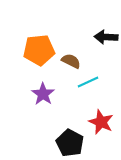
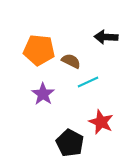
orange pentagon: rotated 12 degrees clockwise
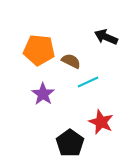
black arrow: rotated 20 degrees clockwise
black pentagon: rotated 8 degrees clockwise
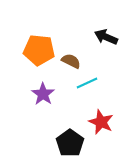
cyan line: moved 1 px left, 1 px down
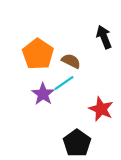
black arrow: moved 2 px left; rotated 45 degrees clockwise
orange pentagon: moved 1 px left, 4 px down; rotated 28 degrees clockwise
cyan line: moved 23 px left; rotated 10 degrees counterclockwise
red star: moved 13 px up
black pentagon: moved 7 px right
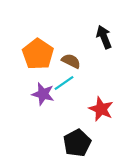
purple star: rotated 20 degrees counterclockwise
black pentagon: rotated 8 degrees clockwise
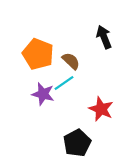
orange pentagon: rotated 12 degrees counterclockwise
brown semicircle: rotated 18 degrees clockwise
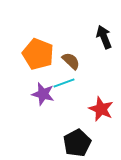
cyan line: rotated 15 degrees clockwise
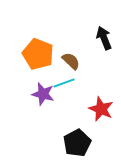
black arrow: moved 1 px down
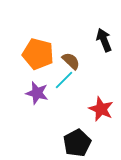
black arrow: moved 2 px down
orange pentagon: rotated 8 degrees counterclockwise
cyan line: moved 3 px up; rotated 25 degrees counterclockwise
purple star: moved 6 px left, 1 px up
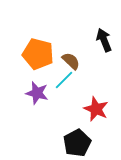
red star: moved 5 px left
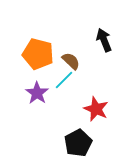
purple star: rotated 20 degrees clockwise
black pentagon: moved 1 px right
